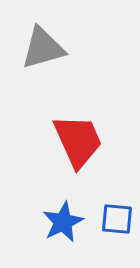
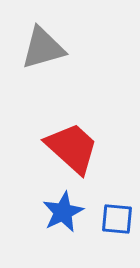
red trapezoid: moved 6 px left, 7 px down; rotated 24 degrees counterclockwise
blue star: moved 10 px up
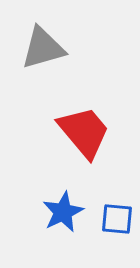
red trapezoid: moved 12 px right, 16 px up; rotated 8 degrees clockwise
